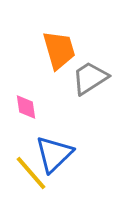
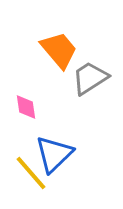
orange trapezoid: rotated 24 degrees counterclockwise
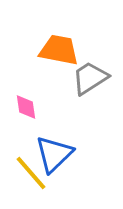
orange trapezoid: rotated 39 degrees counterclockwise
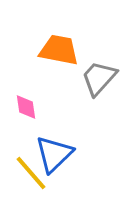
gray trapezoid: moved 9 px right; rotated 15 degrees counterclockwise
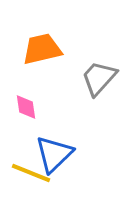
orange trapezoid: moved 17 px left, 1 px up; rotated 24 degrees counterclockwise
yellow line: rotated 27 degrees counterclockwise
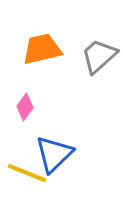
gray trapezoid: moved 22 px up; rotated 6 degrees clockwise
pink diamond: moved 1 px left; rotated 44 degrees clockwise
yellow line: moved 4 px left
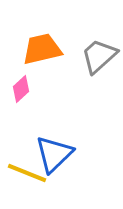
pink diamond: moved 4 px left, 18 px up; rotated 12 degrees clockwise
